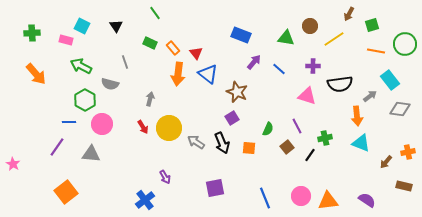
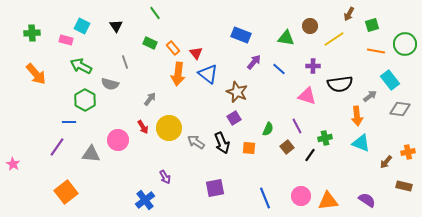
gray arrow at (150, 99): rotated 24 degrees clockwise
purple square at (232, 118): moved 2 px right
pink circle at (102, 124): moved 16 px right, 16 px down
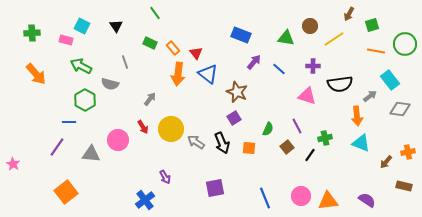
yellow circle at (169, 128): moved 2 px right, 1 px down
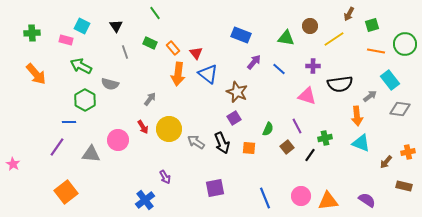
gray line at (125, 62): moved 10 px up
yellow circle at (171, 129): moved 2 px left
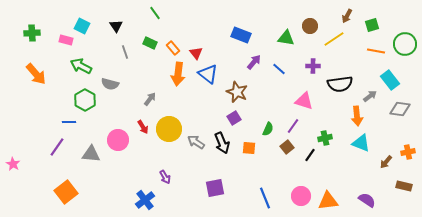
brown arrow at (349, 14): moved 2 px left, 2 px down
pink triangle at (307, 96): moved 3 px left, 5 px down
purple line at (297, 126): moved 4 px left; rotated 63 degrees clockwise
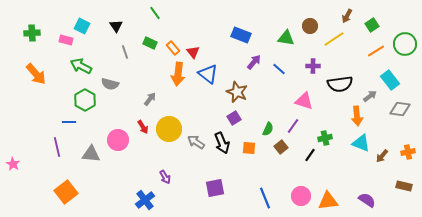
green square at (372, 25): rotated 16 degrees counterclockwise
orange line at (376, 51): rotated 42 degrees counterclockwise
red triangle at (196, 53): moved 3 px left, 1 px up
purple line at (57, 147): rotated 48 degrees counterclockwise
brown square at (287, 147): moved 6 px left
brown arrow at (386, 162): moved 4 px left, 6 px up
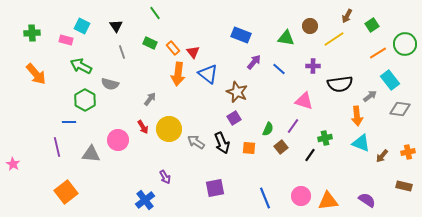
orange line at (376, 51): moved 2 px right, 2 px down
gray line at (125, 52): moved 3 px left
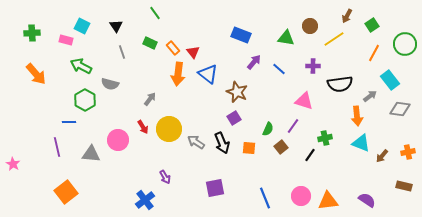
orange line at (378, 53): moved 4 px left; rotated 30 degrees counterclockwise
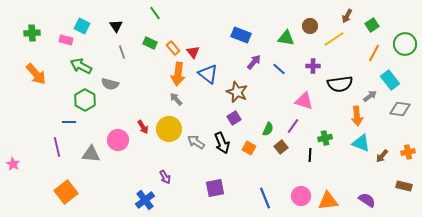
gray arrow at (150, 99): moved 26 px right; rotated 80 degrees counterclockwise
orange square at (249, 148): rotated 24 degrees clockwise
black line at (310, 155): rotated 32 degrees counterclockwise
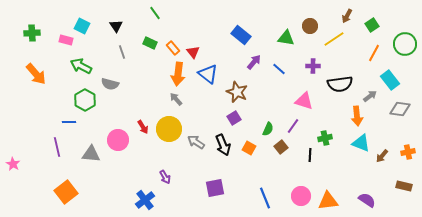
blue rectangle at (241, 35): rotated 18 degrees clockwise
black arrow at (222, 143): moved 1 px right, 2 px down
